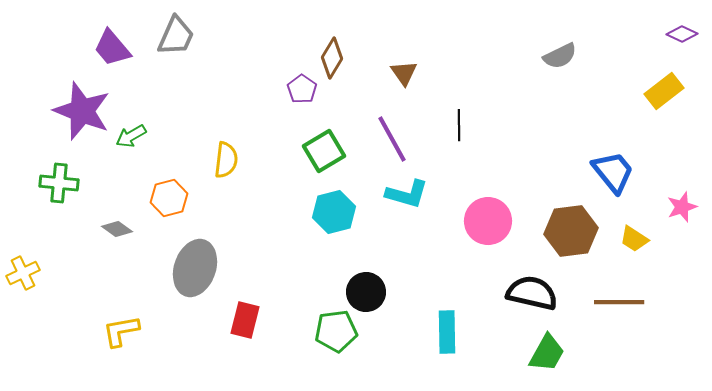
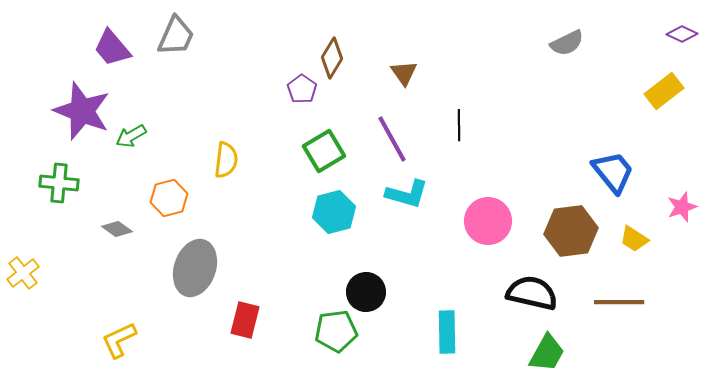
gray semicircle: moved 7 px right, 13 px up
yellow cross: rotated 12 degrees counterclockwise
yellow L-shape: moved 2 px left, 9 px down; rotated 15 degrees counterclockwise
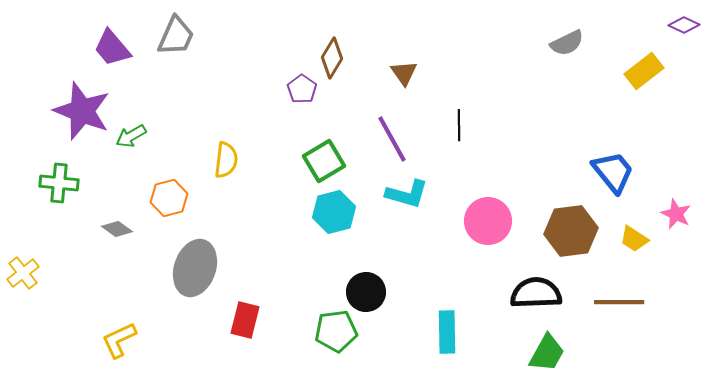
purple diamond: moved 2 px right, 9 px up
yellow rectangle: moved 20 px left, 20 px up
green square: moved 10 px down
pink star: moved 6 px left, 7 px down; rotated 28 degrees counterclockwise
black semicircle: moved 4 px right; rotated 15 degrees counterclockwise
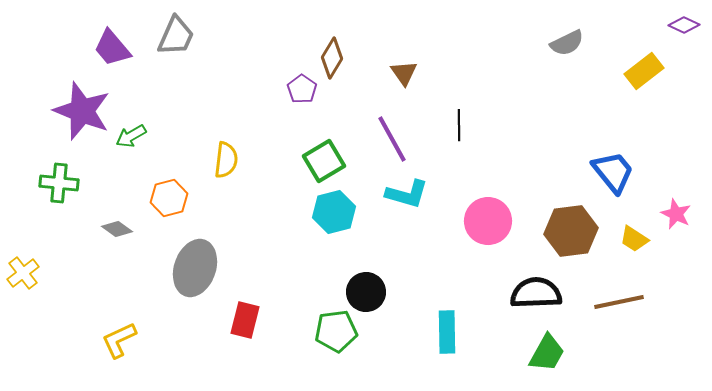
brown line: rotated 12 degrees counterclockwise
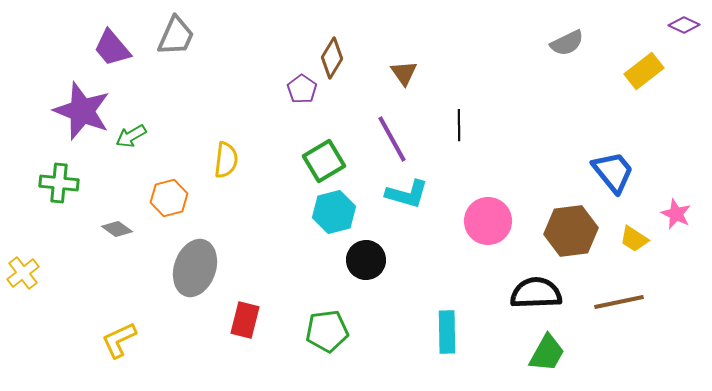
black circle: moved 32 px up
green pentagon: moved 9 px left
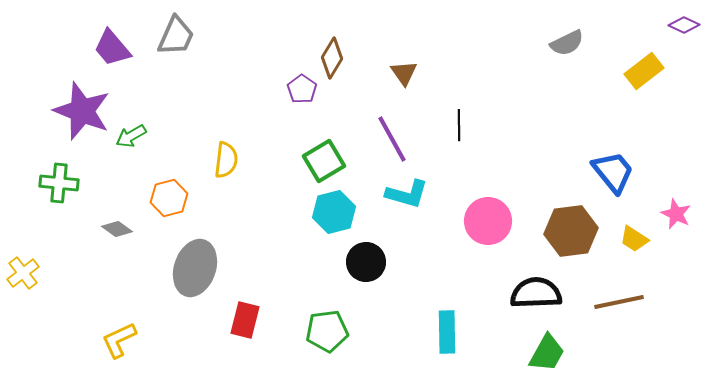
black circle: moved 2 px down
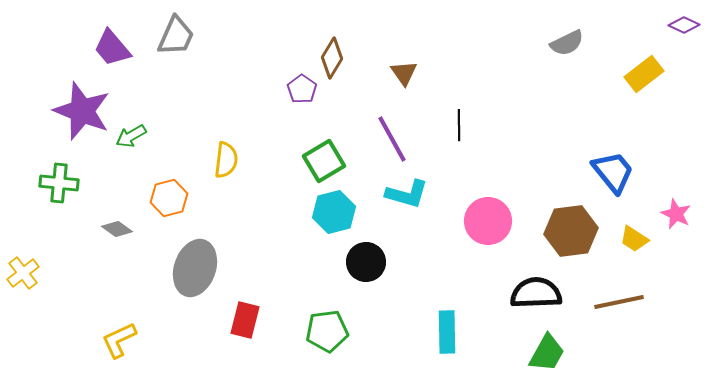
yellow rectangle: moved 3 px down
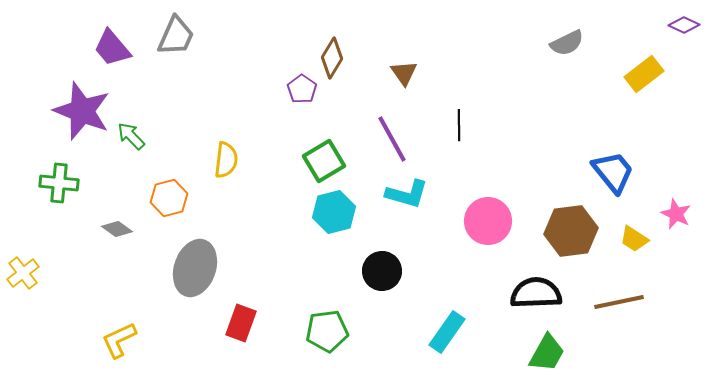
green arrow: rotated 76 degrees clockwise
black circle: moved 16 px right, 9 px down
red rectangle: moved 4 px left, 3 px down; rotated 6 degrees clockwise
cyan rectangle: rotated 36 degrees clockwise
